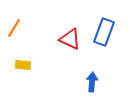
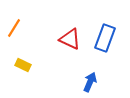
blue rectangle: moved 1 px right, 6 px down
yellow rectangle: rotated 21 degrees clockwise
blue arrow: moved 2 px left; rotated 18 degrees clockwise
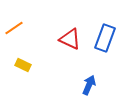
orange line: rotated 24 degrees clockwise
blue arrow: moved 1 px left, 3 px down
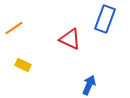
blue rectangle: moved 19 px up
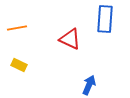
blue rectangle: rotated 16 degrees counterclockwise
orange line: moved 3 px right; rotated 24 degrees clockwise
yellow rectangle: moved 4 px left
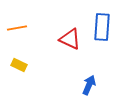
blue rectangle: moved 3 px left, 8 px down
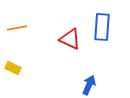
yellow rectangle: moved 6 px left, 3 px down
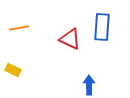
orange line: moved 2 px right
yellow rectangle: moved 2 px down
blue arrow: rotated 24 degrees counterclockwise
